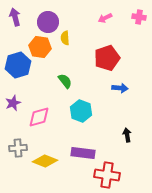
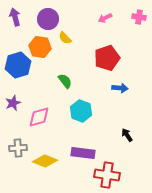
purple circle: moved 3 px up
yellow semicircle: rotated 40 degrees counterclockwise
black arrow: rotated 24 degrees counterclockwise
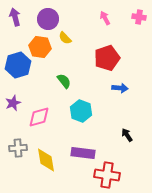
pink arrow: rotated 88 degrees clockwise
green semicircle: moved 1 px left
yellow diamond: moved 1 px right, 1 px up; rotated 60 degrees clockwise
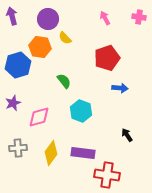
purple arrow: moved 3 px left, 1 px up
yellow diamond: moved 5 px right, 7 px up; rotated 45 degrees clockwise
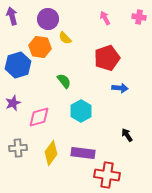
cyan hexagon: rotated 10 degrees clockwise
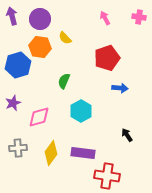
purple circle: moved 8 px left
green semicircle: rotated 119 degrees counterclockwise
red cross: moved 1 px down
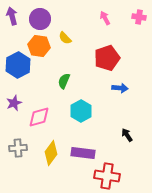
orange hexagon: moved 1 px left, 1 px up
blue hexagon: rotated 10 degrees counterclockwise
purple star: moved 1 px right
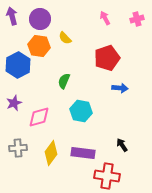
pink cross: moved 2 px left, 2 px down; rotated 24 degrees counterclockwise
cyan hexagon: rotated 20 degrees counterclockwise
black arrow: moved 5 px left, 10 px down
